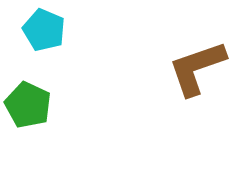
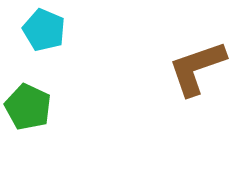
green pentagon: moved 2 px down
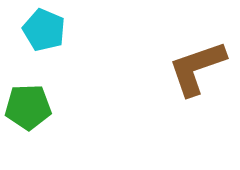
green pentagon: rotated 27 degrees counterclockwise
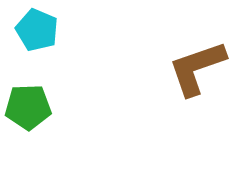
cyan pentagon: moved 7 px left
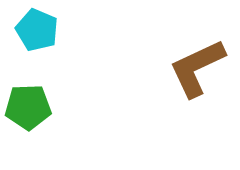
brown L-shape: rotated 6 degrees counterclockwise
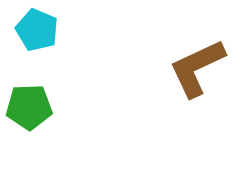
green pentagon: moved 1 px right
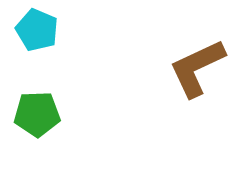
green pentagon: moved 8 px right, 7 px down
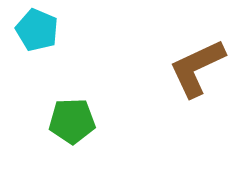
green pentagon: moved 35 px right, 7 px down
